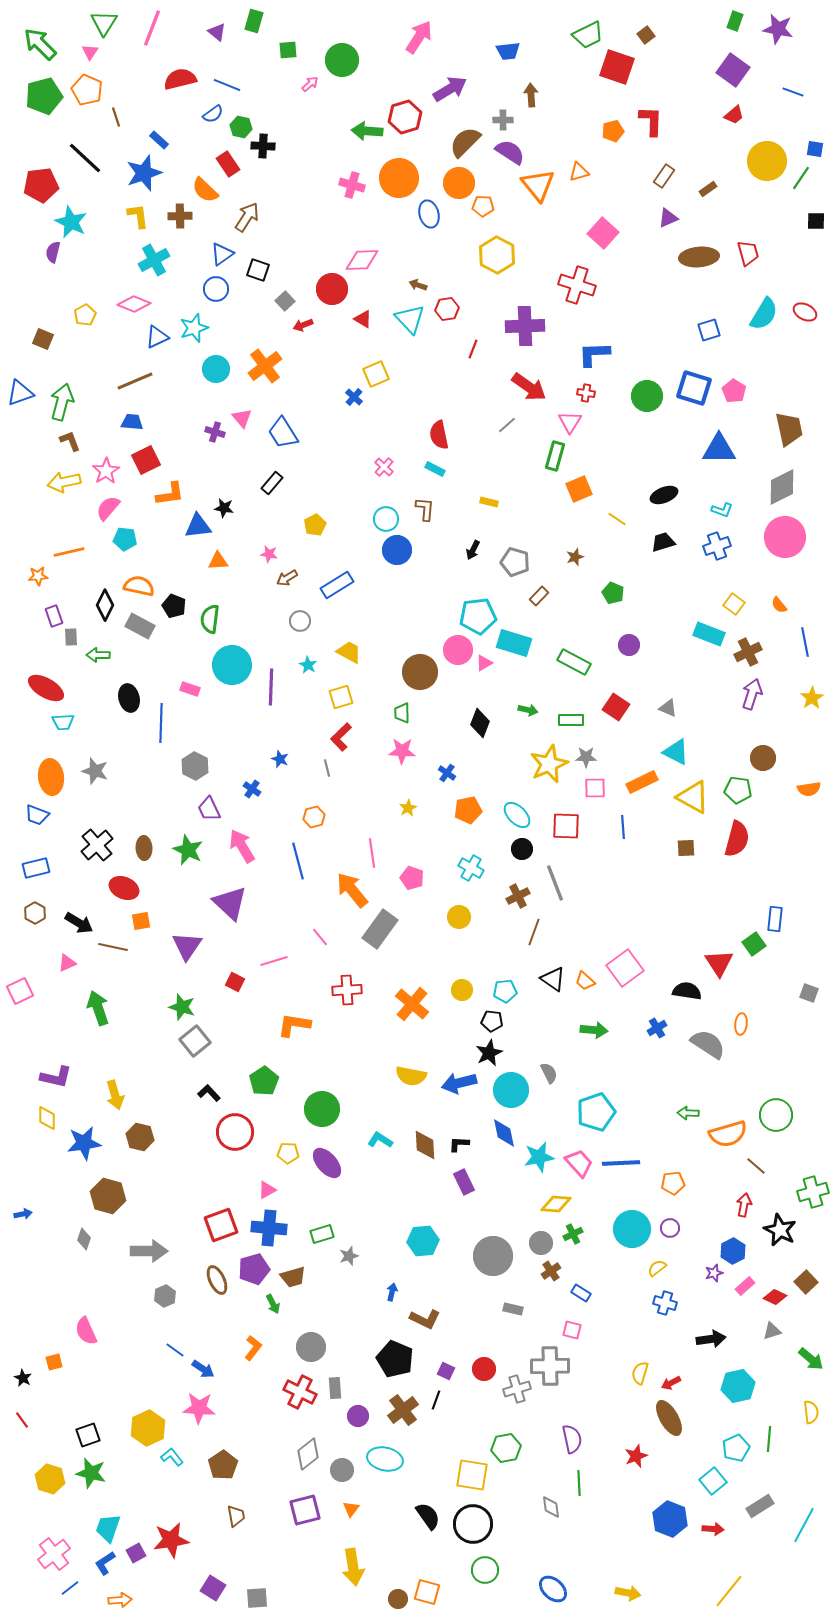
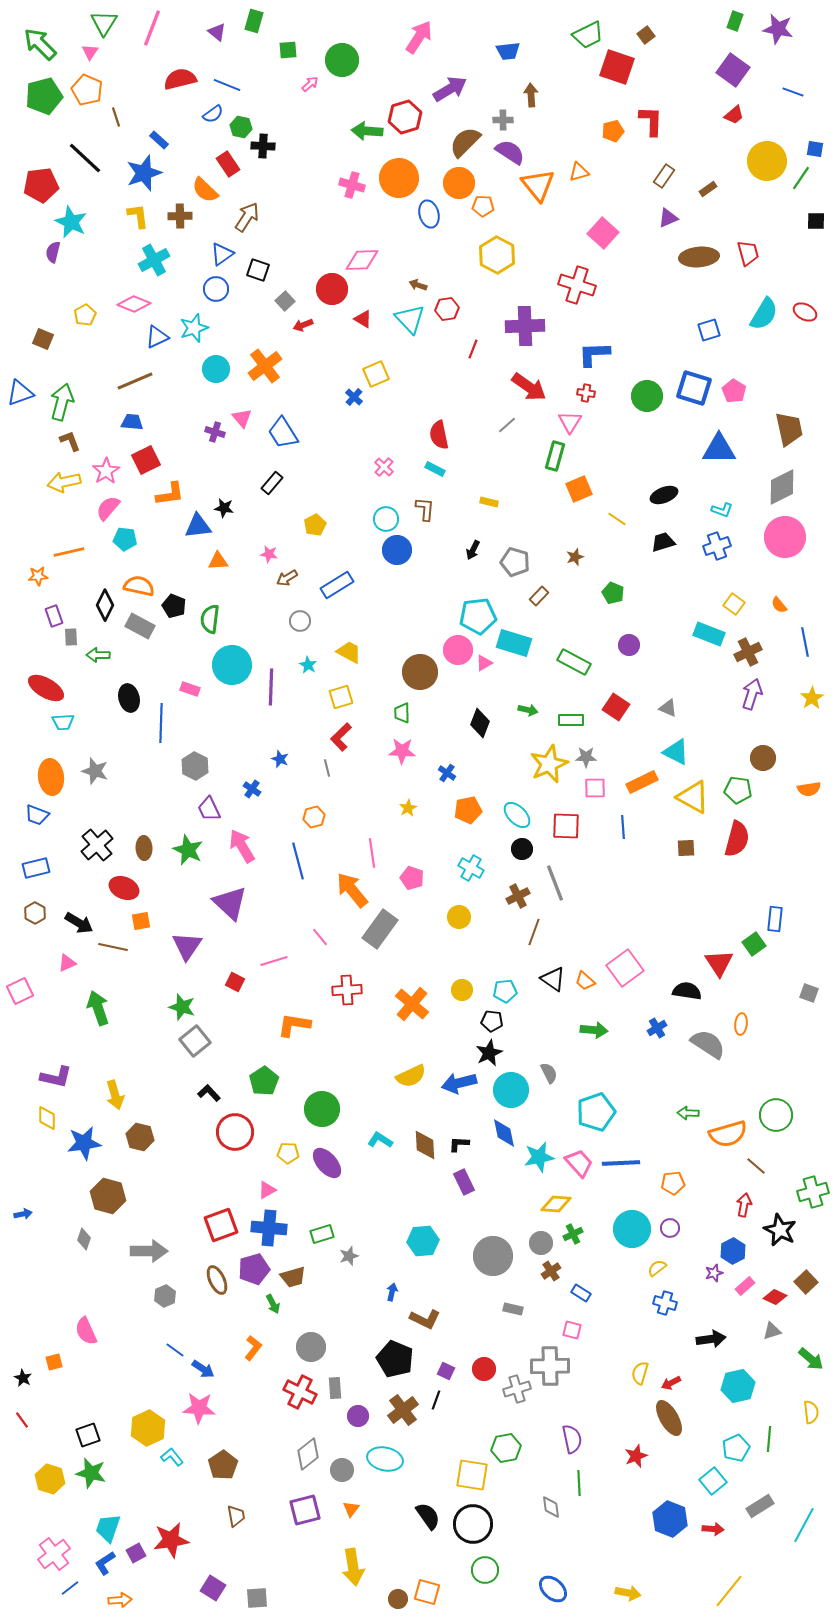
yellow semicircle at (411, 1076): rotated 36 degrees counterclockwise
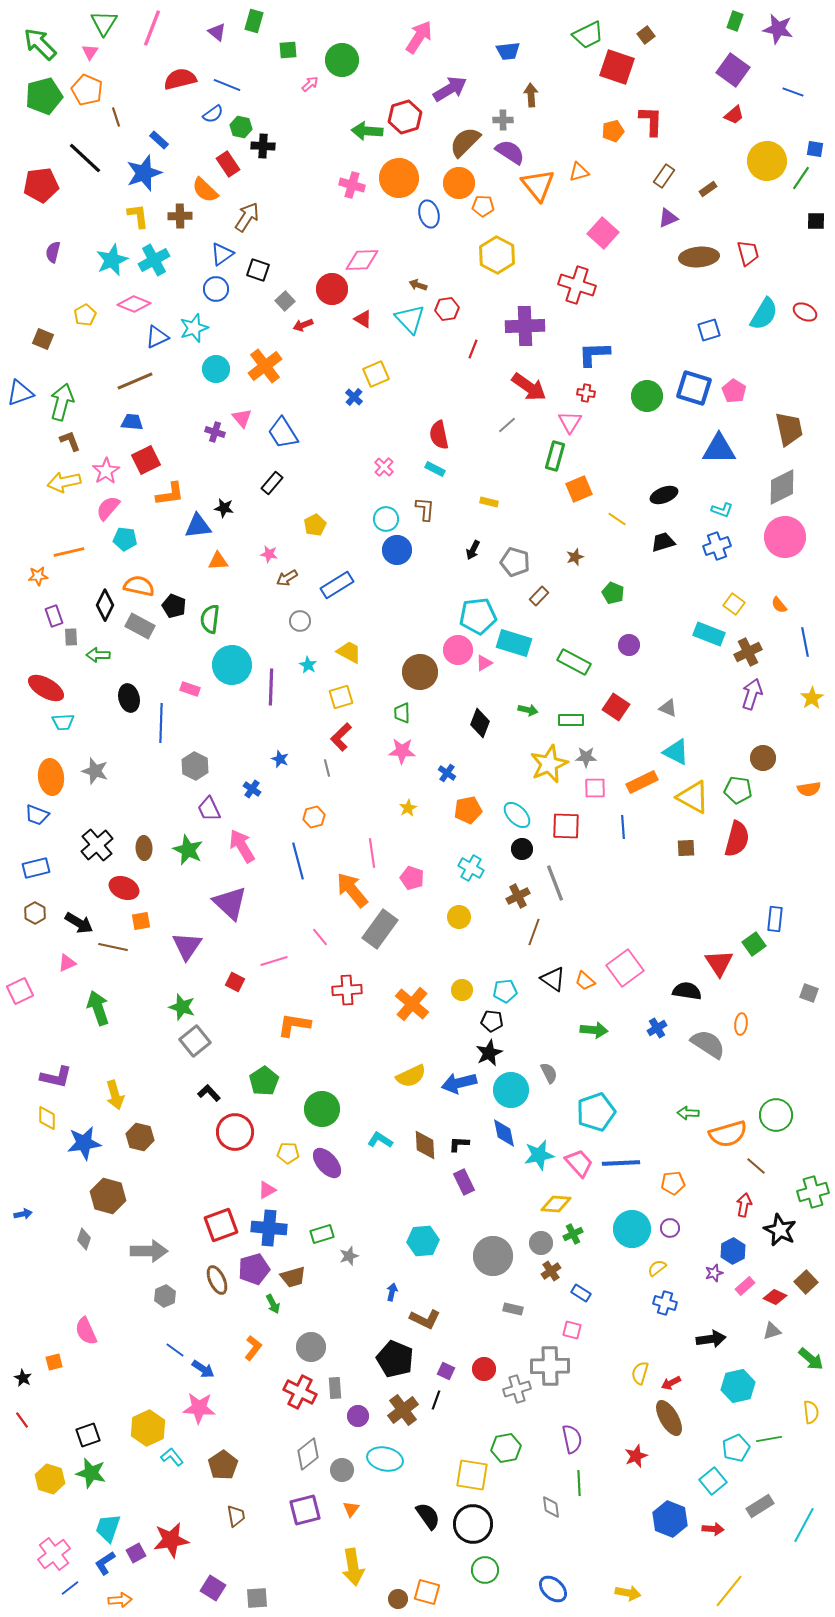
cyan star at (71, 222): moved 41 px right, 38 px down; rotated 24 degrees clockwise
cyan star at (539, 1157): moved 2 px up
green line at (769, 1439): rotated 75 degrees clockwise
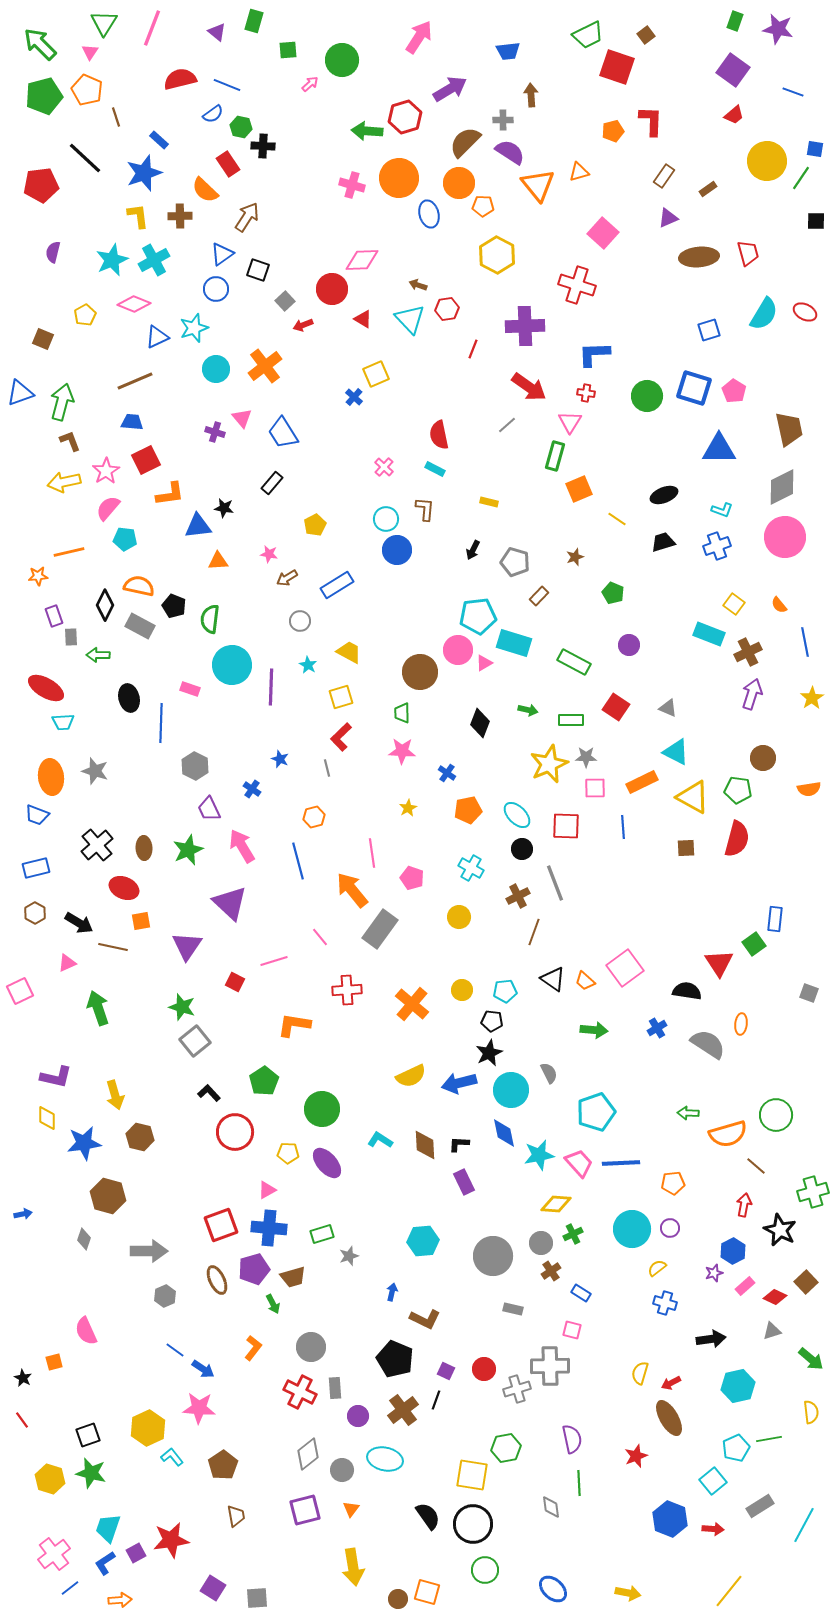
green star at (188, 850): rotated 24 degrees clockwise
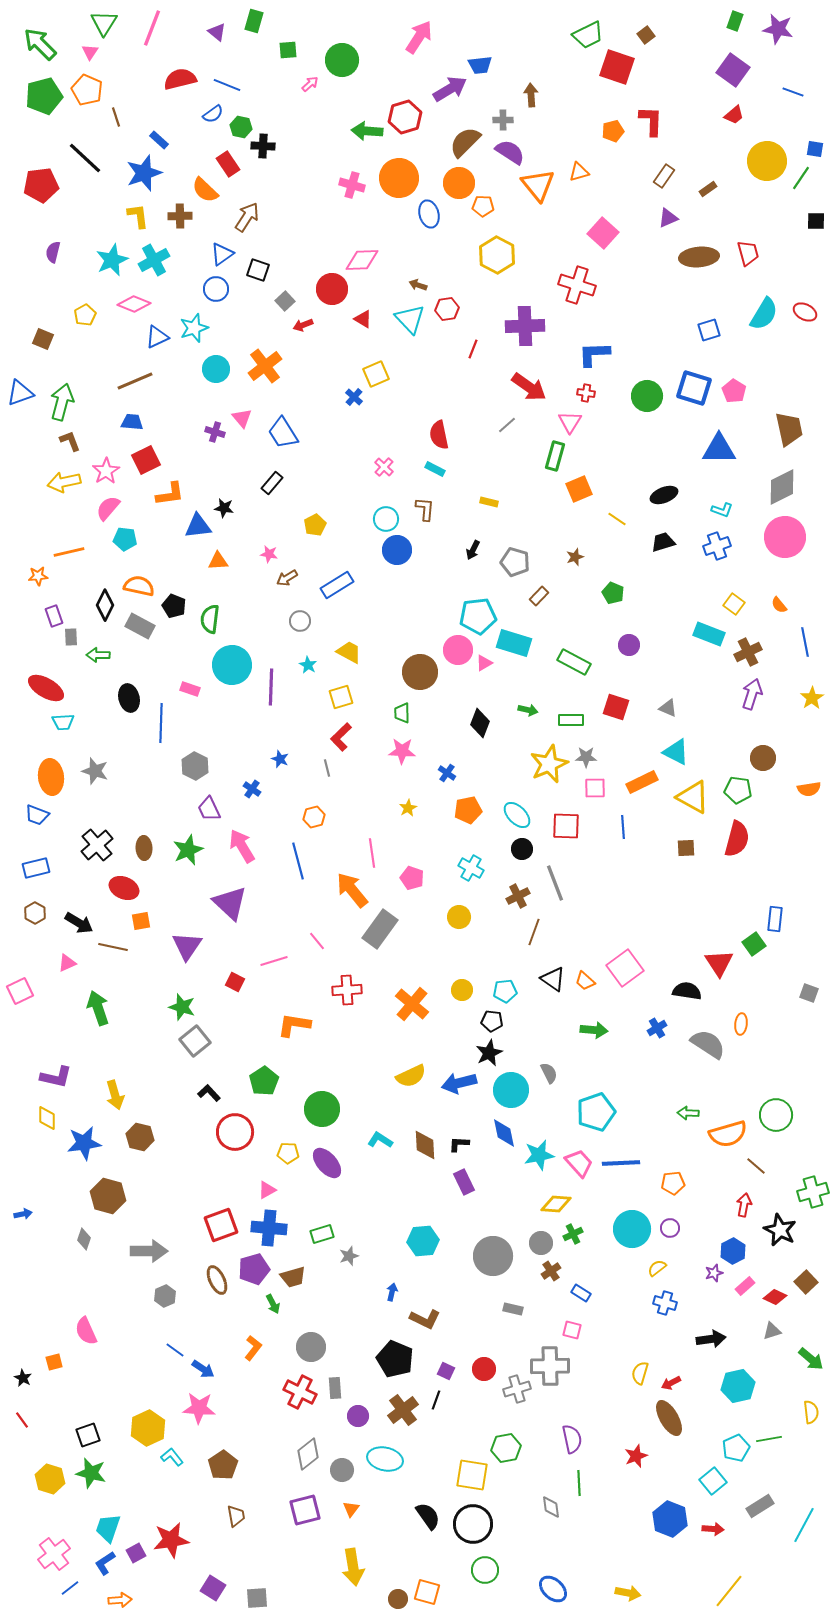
blue trapezoid at (508, 51): moved 28 px left, 14 px down
red square at (616, 707): rotated 16 degrees counterclockwise
pink line at (320, 937): moved 3 px left, 4 px down
